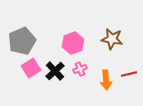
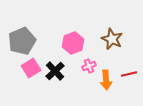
brown star: rotated 15 degrees clockwise
pink cross: moved 9 px right, 3 px up
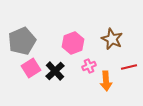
red line: moved 7 px up
orange arrow: moved 1 px down
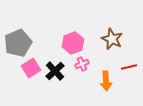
gray pentagon: moved 4 px left, 2 px down
pink cross: moved 7 px left, 2 px up
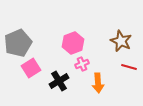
brown star: moved 9 px right, 2 px down
red line: rotated 28 degrees clockwise
black cross: moved 4 px right, 10 px down; rotated 12 degrees clockwise
orange arrow: moved 8 px left, 2 px down
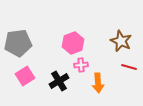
gray pentagon: rotated 16 degrees clockwise
pink cross: moved 1 px left, 1 px down; rotated 16 degrees clockwise
pink square: moved 6 px left, 8 px down
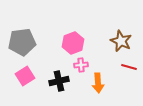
gray pentagon: moved 4 px right, 1 px up
black cross: rotated 18 degrees clockwise
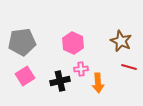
pink hexagon: rotated 15 degrees counterclockwise
pink cross: moved 4 px down
black cross: moved 1 px right
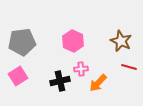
pink hexagon: moved 2 px up
pink square: moved 7 px left
orange arrow: rotated 48 degrees clockwise
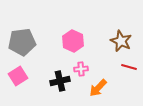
orange arrow: moved 5 px down
